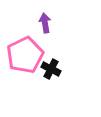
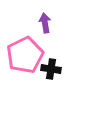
black cross: rotated 18 degrees counterclockwise
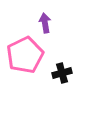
black cross: moved 11 px right, 4 px down; rotated 24 degrees counterclockwise
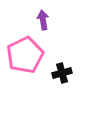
purple arrow: moved 2 px left, 3 px up
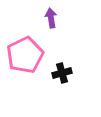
purple arrow: moved 8 px right, 2 px up
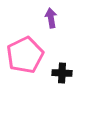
black cross: rotated 18 degrees clockwise
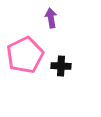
black cross: moved 1 px left, 7 px up
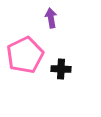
black cross: moved 3 px down
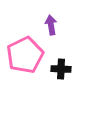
purple arrow: moved 7 px down
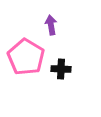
pink pentagon: moved 1 px right, 2 px down; rotated 15 degrees counterclockwise
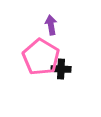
pink pentagon: moved 15 px right
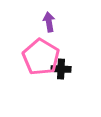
purple arrow: moved 2 px left, 3 px up
